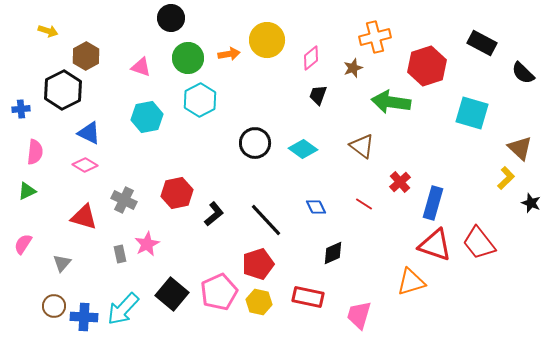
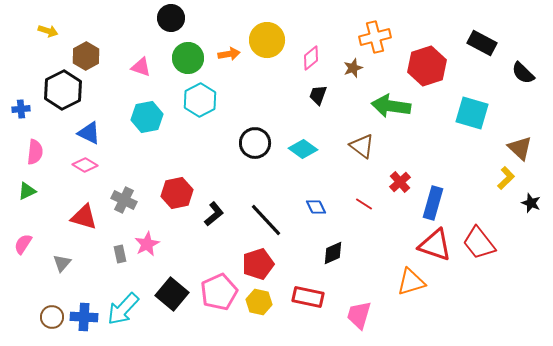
green arrow at (391, 102): moved 4 px down
brown circle at (54, 306): moved 2 px left, 11 px down
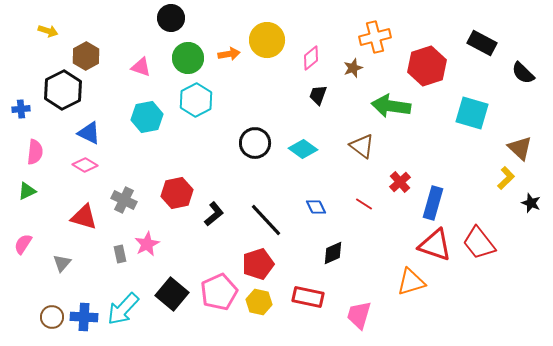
cyan hexagon at (200, 100): moved 4 px left
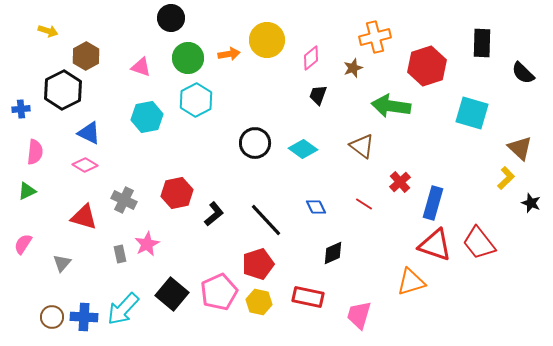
black rectangle at (482, 43): rotated 64 degrees clockwise
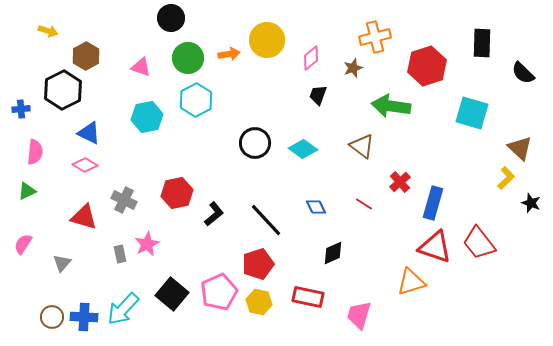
red triangle at (435, 245): moved 2 px down
